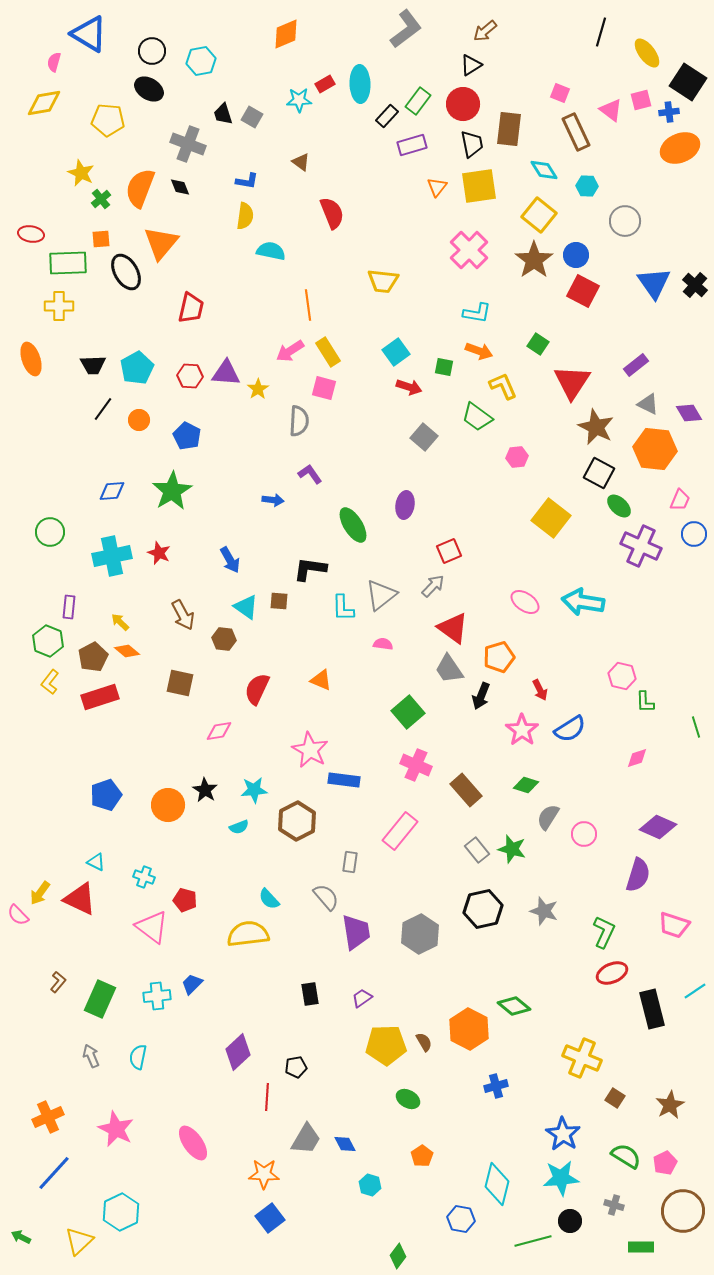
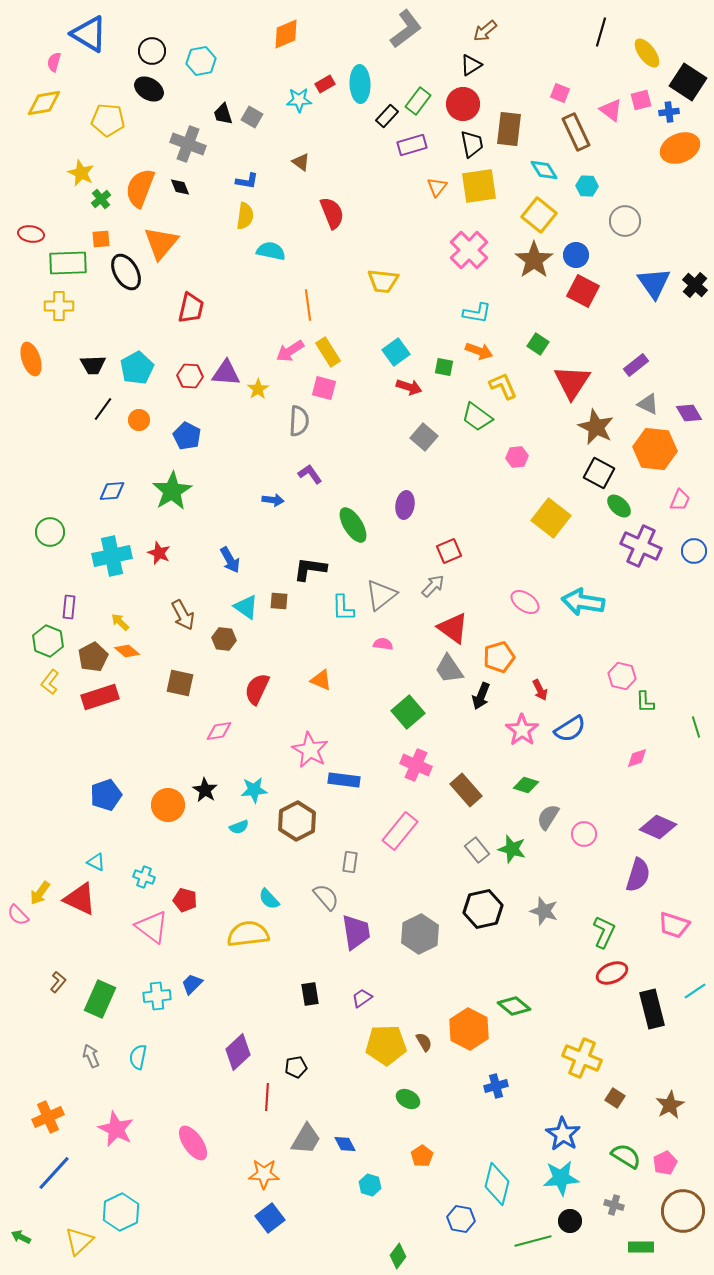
blue circle at (694, 534): moved 17 px down
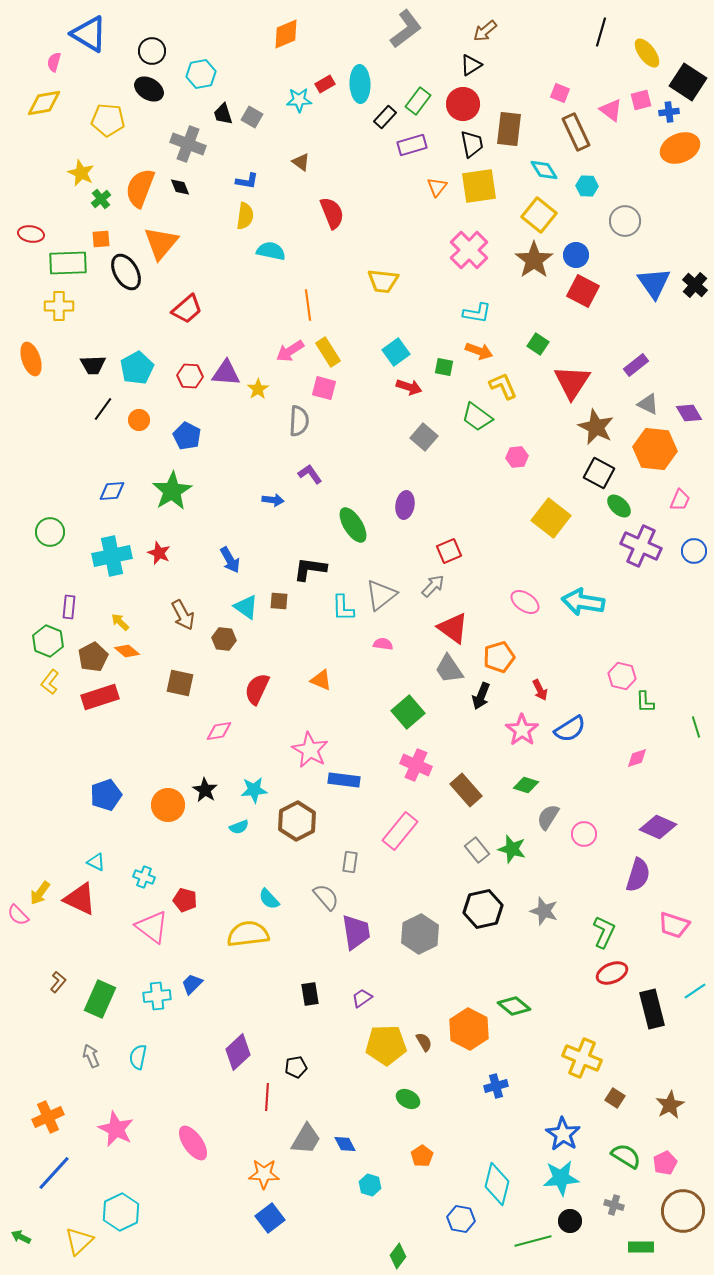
cyan hexagon at (201, 61): moved 13 px down
black rectangle at (387, 116): moved 2 px left, 1 px down
red trapezoid at (191, 308): moved 4 px left, 1 px down; rotated 36 degrees clockwise
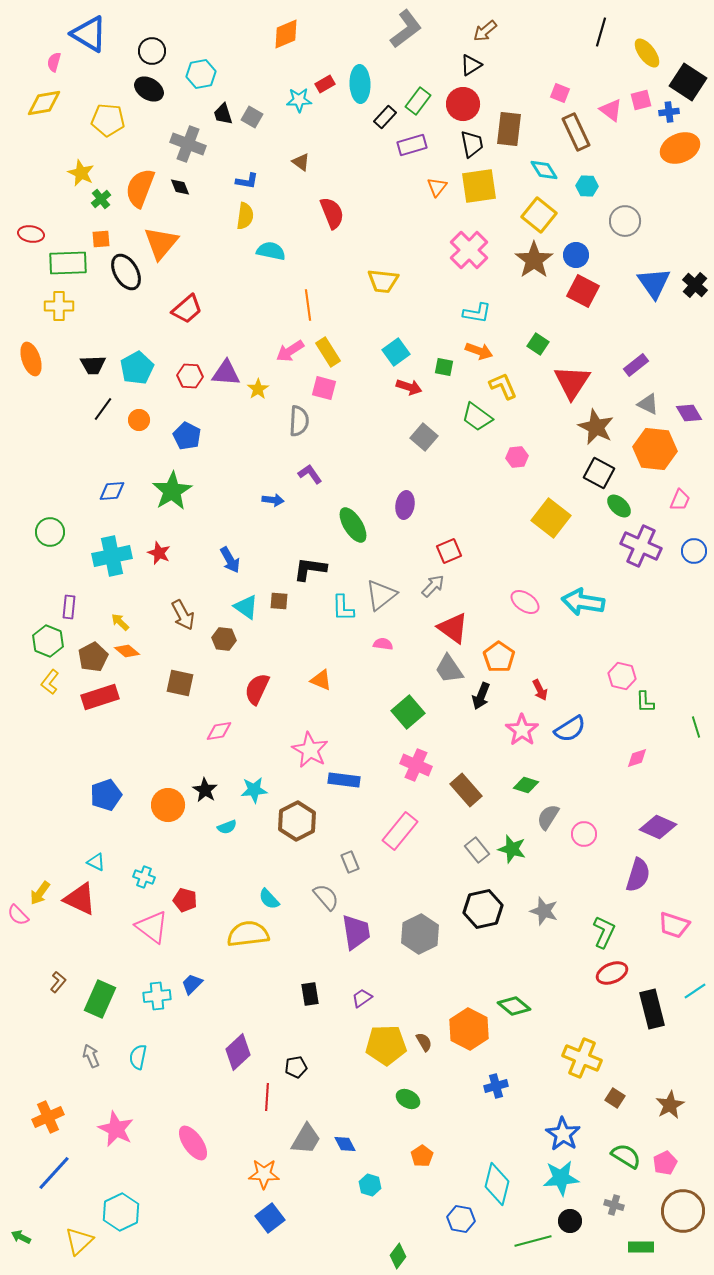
orange pentagon at (499, 657): rotated 20 degrees counterclockwise
cyan semicircle at (239, 827): moved 12 px left
gray rectangle at (350, 862): rotated 30 degrees counterclockwise
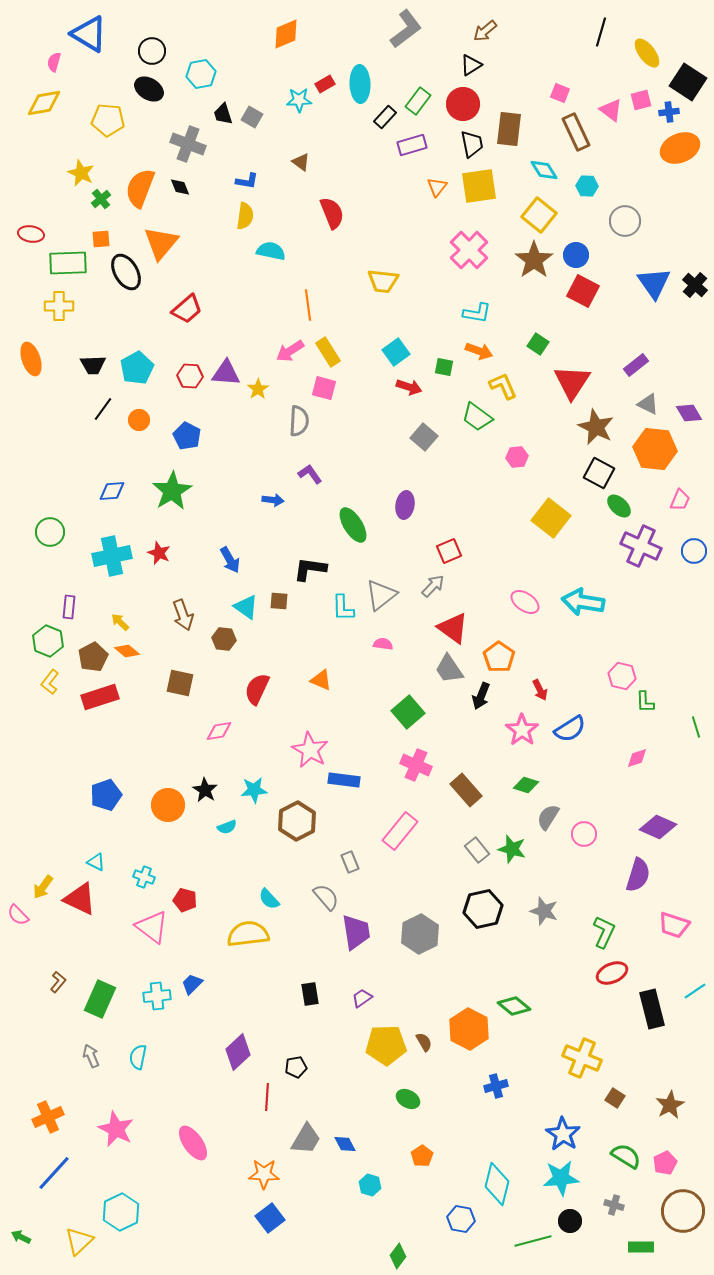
brown arrow at (183, 615): rotated 8 degrees clockwise
yellow arrow at (40, 893): moved 3 px right, 6 px up
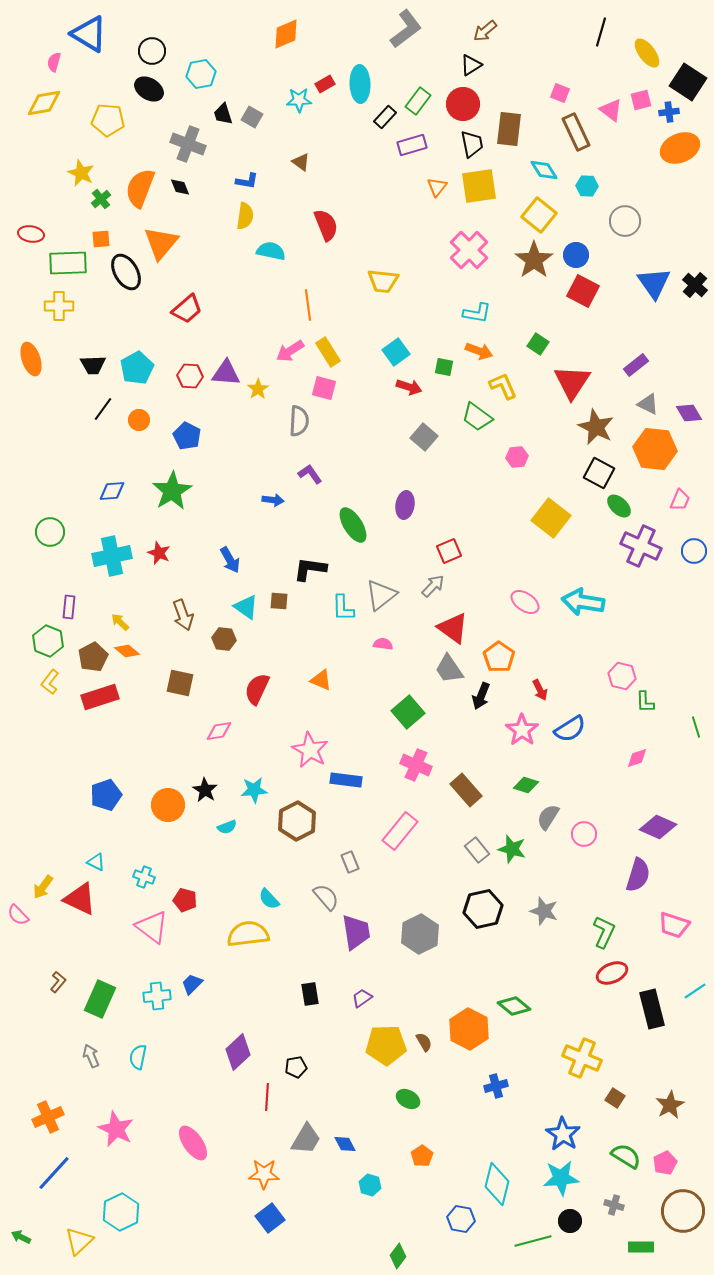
red semicircle at (332, 213): moved 6 px left, 12 px down
blue rectangle at (344, 780): moved 2 px right
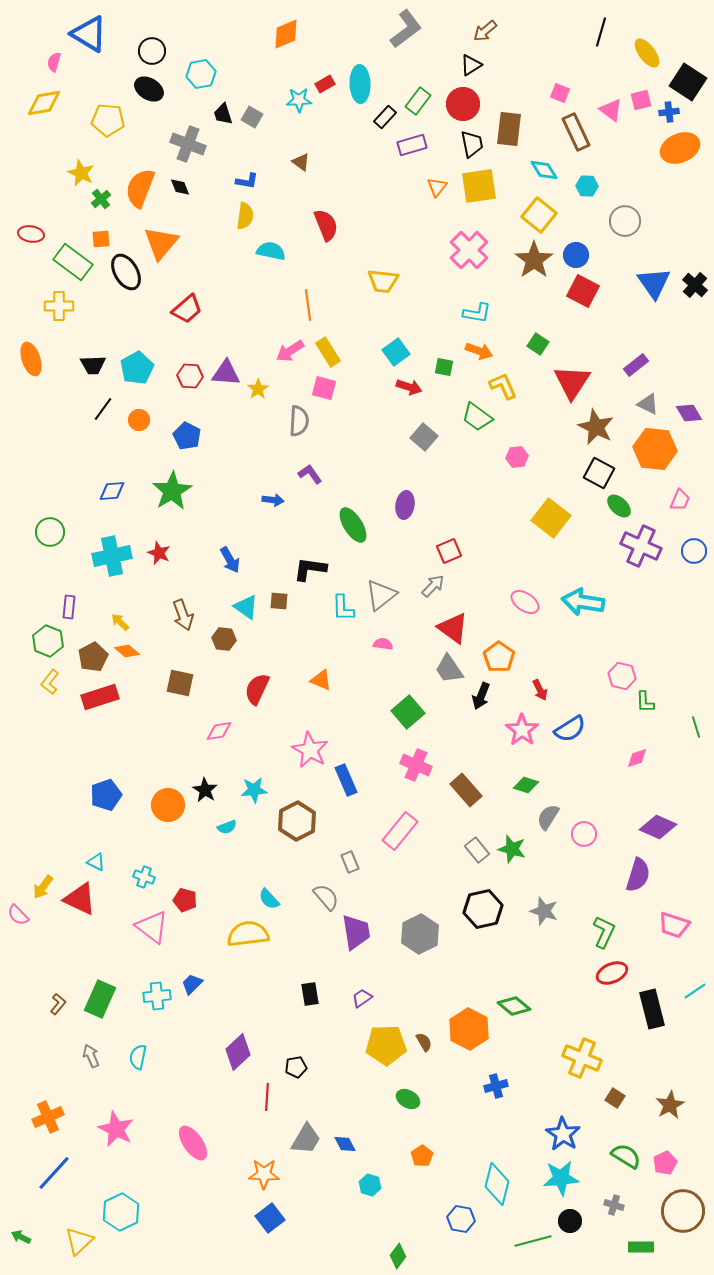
green rectangle at (68, 263): moved 5 px right, 1 px up; rotated 39 degrees clockwise
blue rectangle at (346, 780): rotated 60 degrees clockwise
brown L-shape at (58, 982): moved 22 px down
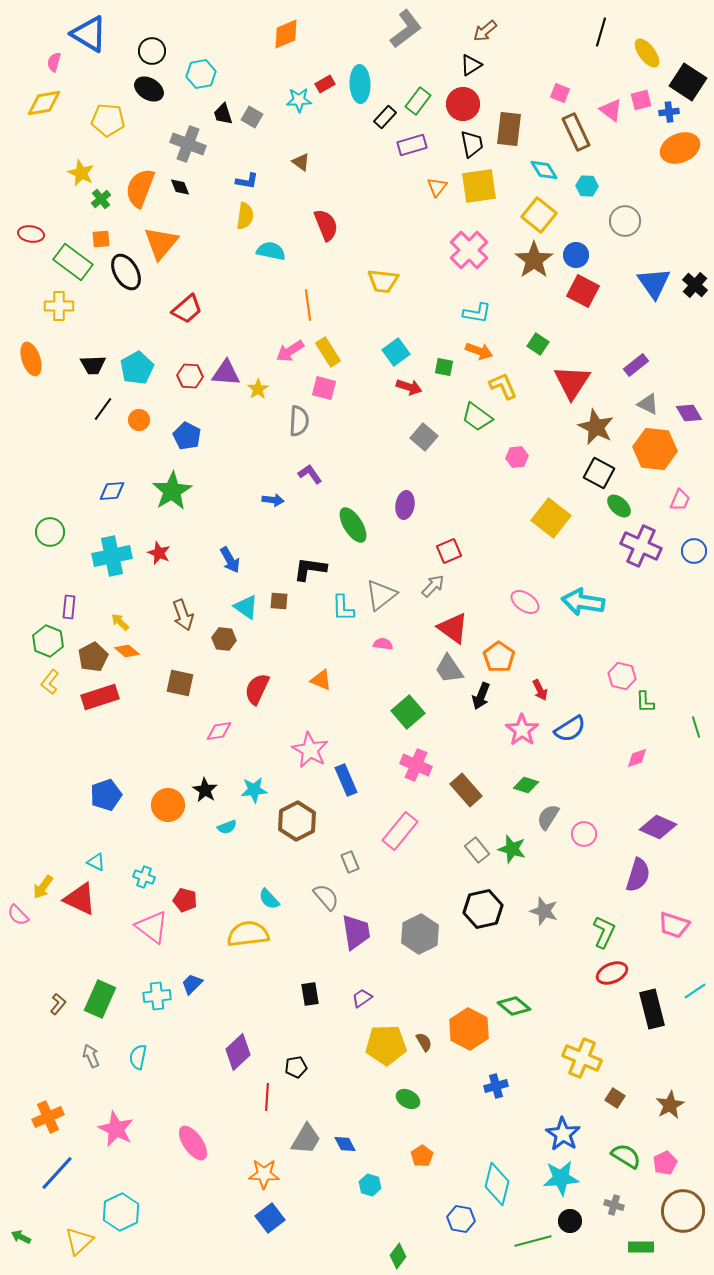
blue line at (54, 1173): moved 3 px right
